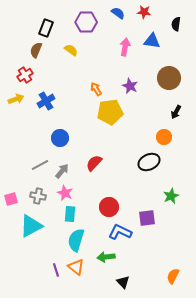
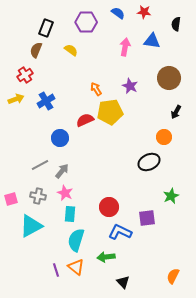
red semicircle: moved 9 px left, 43 px up; rotated 24 degrees clockwise
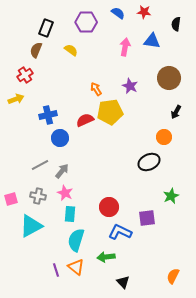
blue cross: moved 2 px right, 14 px down; rotated 18 degrees clockwise
